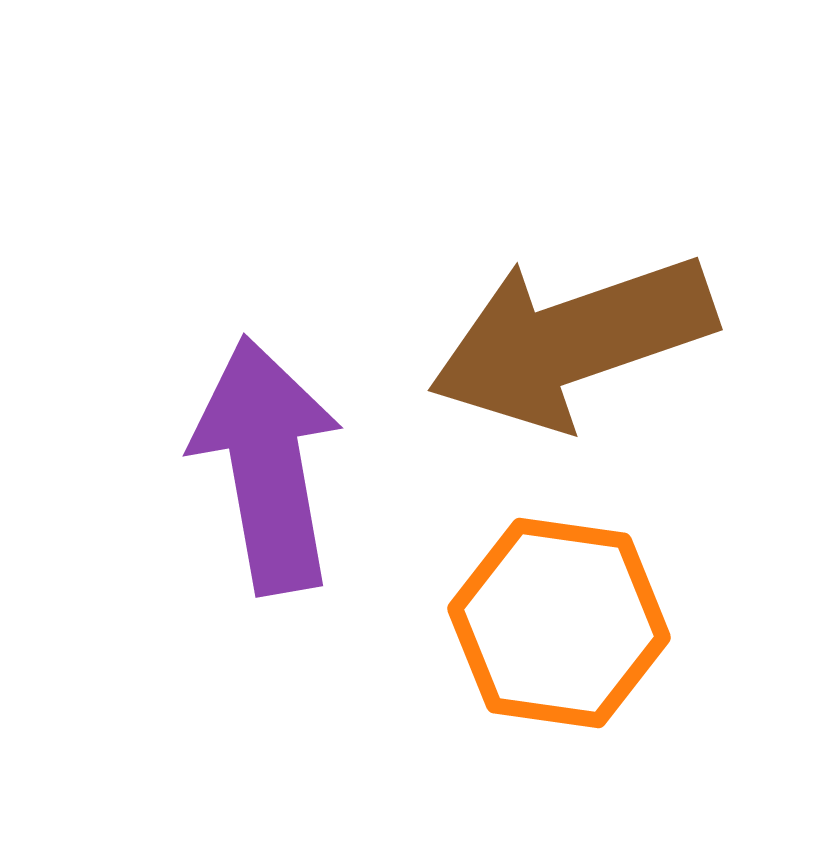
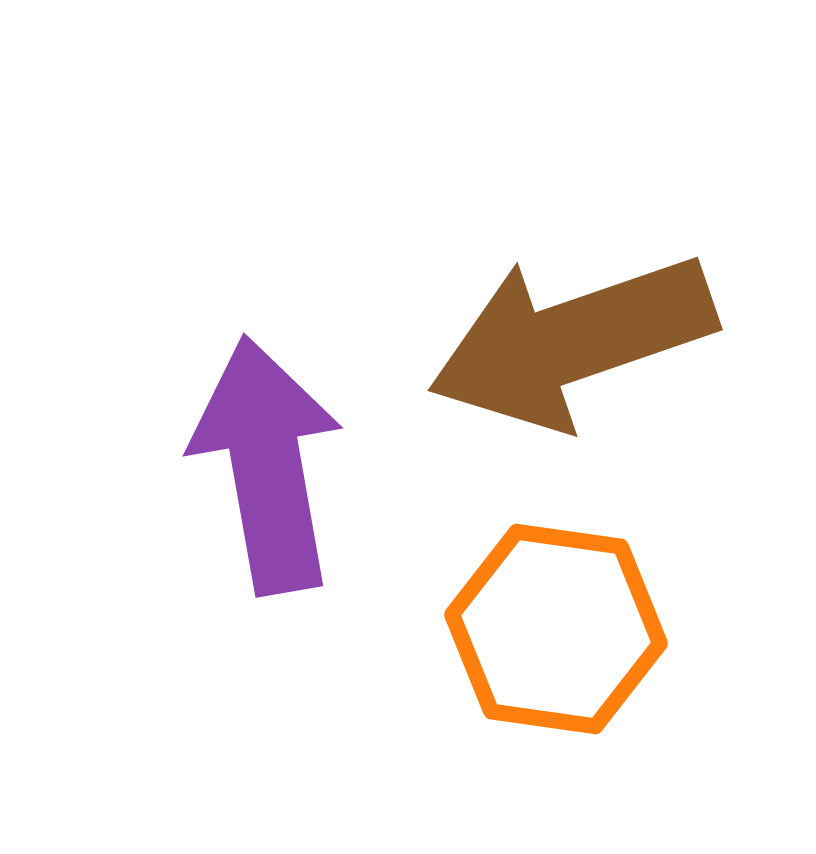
orange hexagon: moved 3 px left, 6 px down
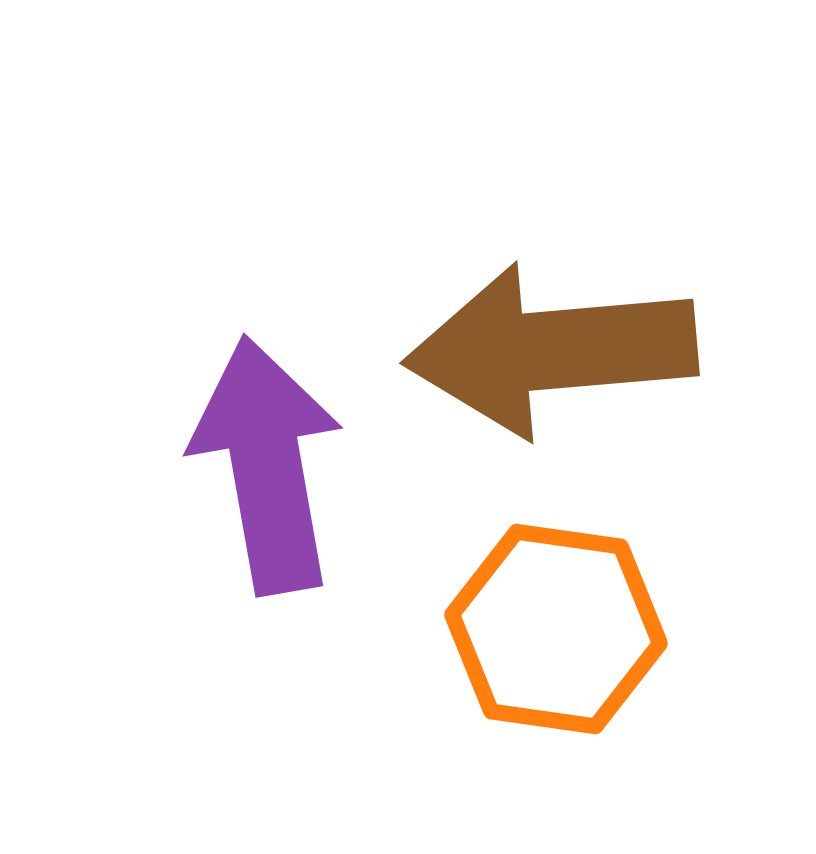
brown arrow: moved 21 px left, 9 px down; rotated 14 degrees clockwise
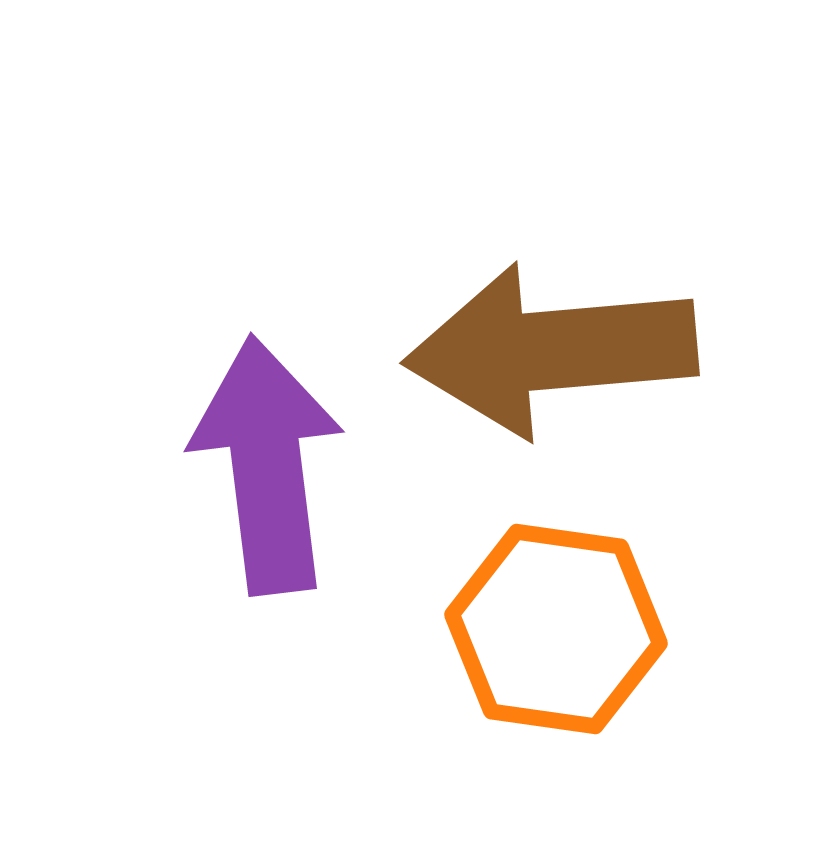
purple arrow: rotated 3 degrees clockwise
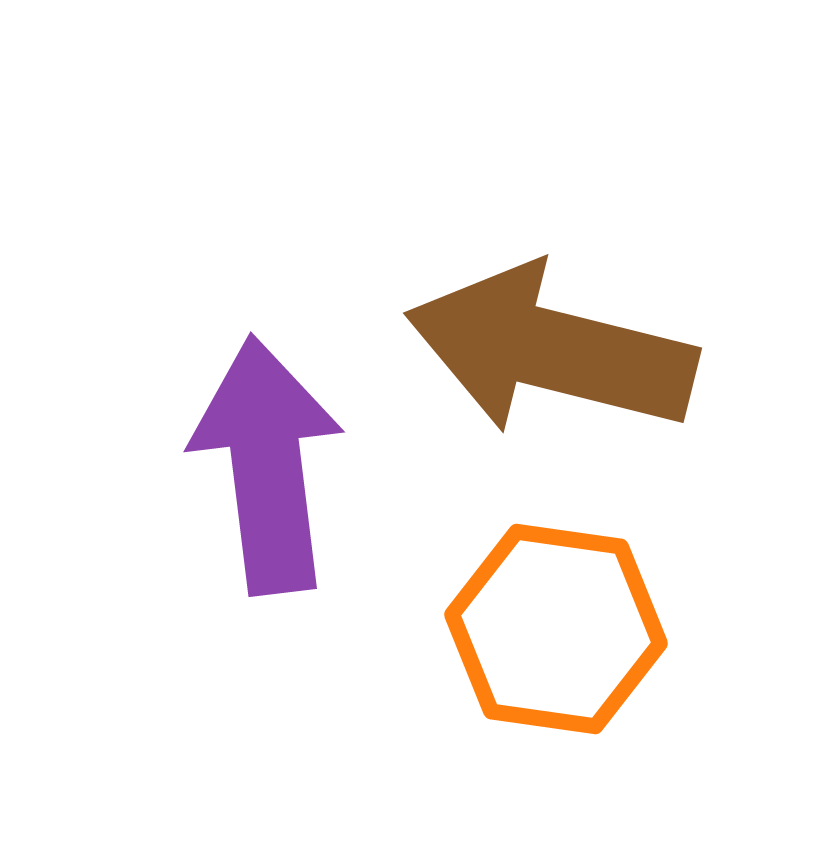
brown arrow: rotated 19 degrees clockwise
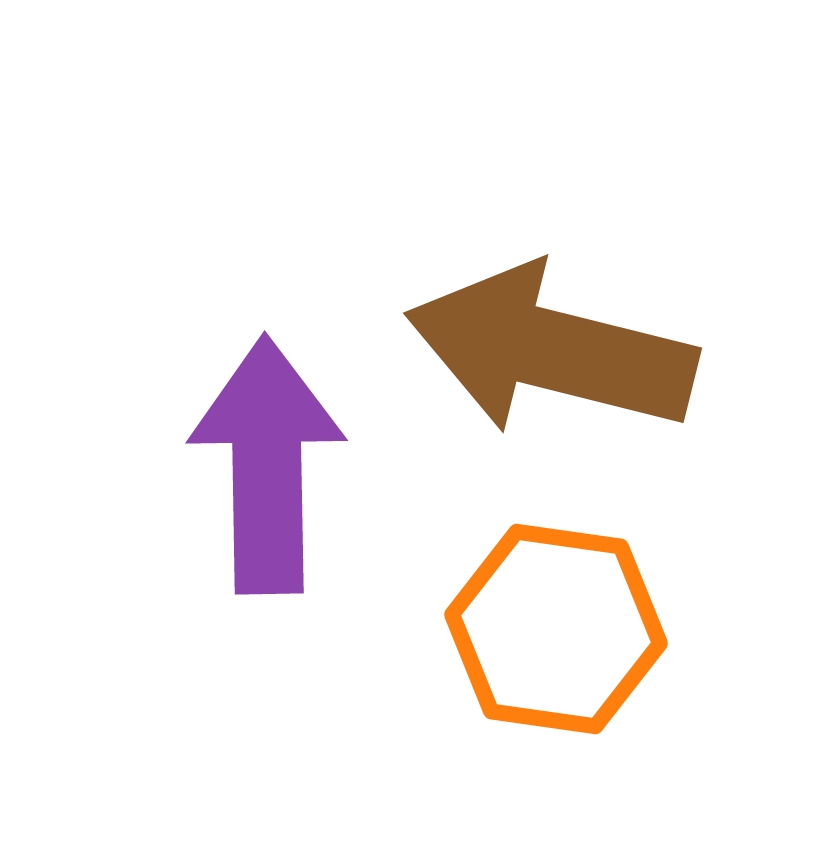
purple arrow: rotated 6 degrees clockwise
